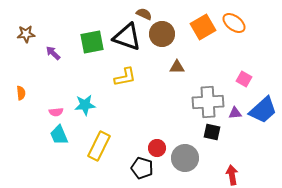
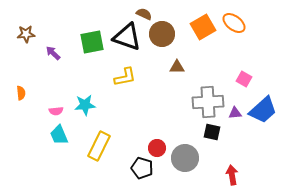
pink semicircle: moved 1 px up
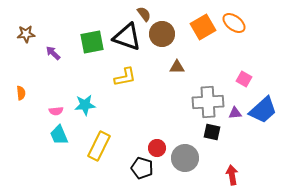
brown semicircle: rotated 28 degrees clockwise
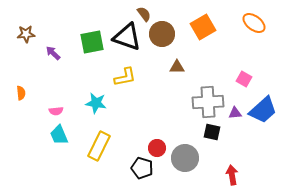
orange ellipse: moved 20 px right
cyan star: moved 11 px right, 2 px up; rotated 15 degrees clockwise
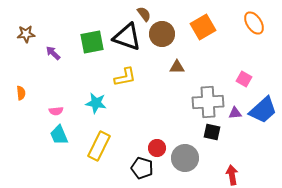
orange ellipse: rotated 20 degrees clockwise
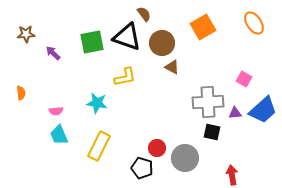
brown circle: moved 9 px down
brown triangle: moved 5 px left; rotated 28 degrees clockwise
cyan star: moved 1 px right
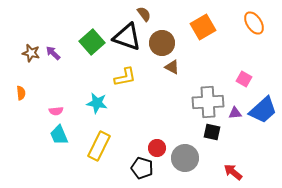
brown star: moved 5 px right, 19 px down; rotated 18 degrees clockwise
green square: rotated 30 degrees counterclockwise
red arrow: moved 1 px right, 3 px up; rotated 42 degrees counterclockwise
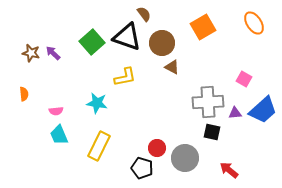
orange semicircle: moved 3 px right, 1 px down
red arrow: moved 4 px left, 2 px up
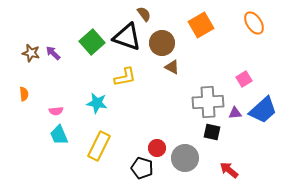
orange square: moved 2 px left, 2 px up
pink square: rotated 28 degrees clockwise
